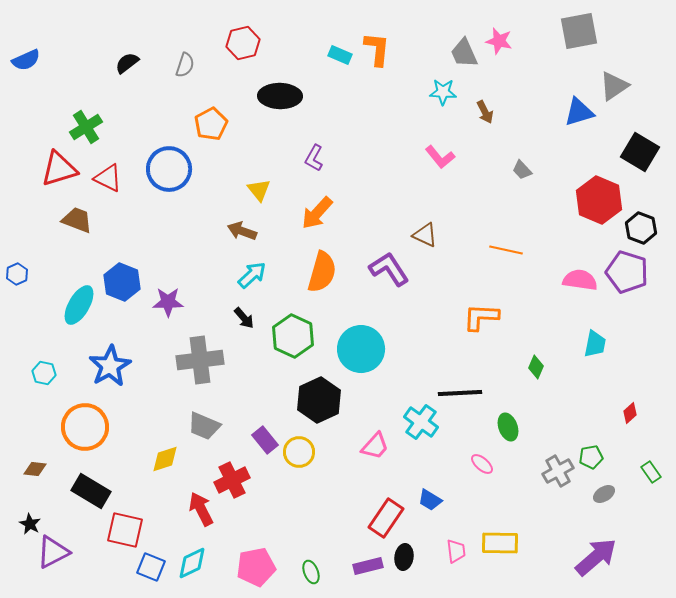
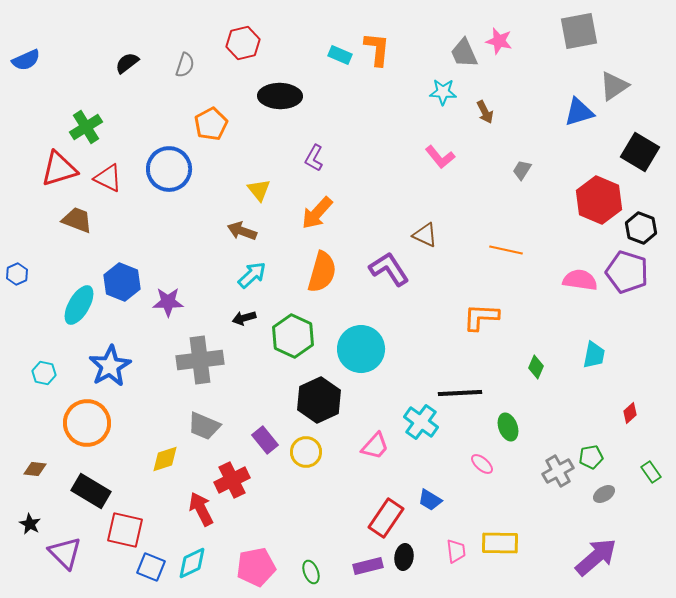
gray trapezoid at (522, 170): rotated 75 degrees clockwise
black arrow at (244, 318): rotated 115 degrees clockwise
cyan trapezoid at (595, 344): moved 1 px left, 11 px down
orange circle at (85, 427): moved 2 px right, 4 px up
yellow circle at (299, 452): moved 7 px right
purple triangle at (53, 552): moved 12 px right, 1 px down; rotated 48 degrees counterclockwise
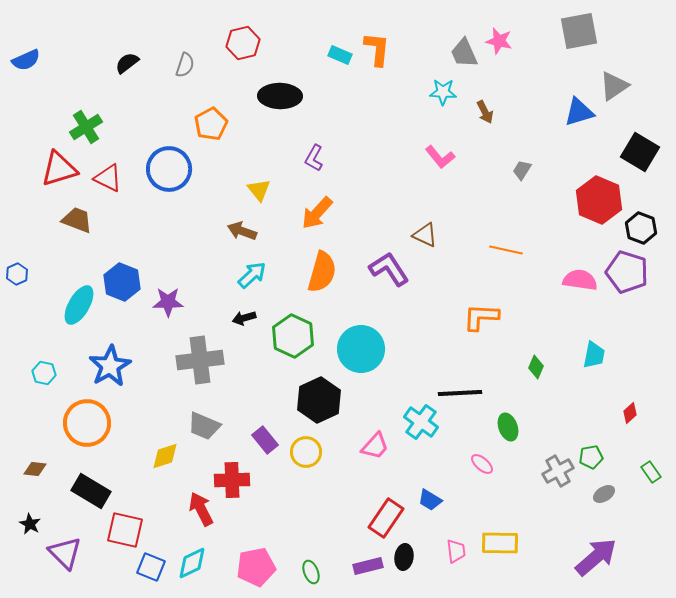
yellow diamond at (165, 459): moved 3 px up
red cross at (232, 480): rotated 24 degrees clockwise
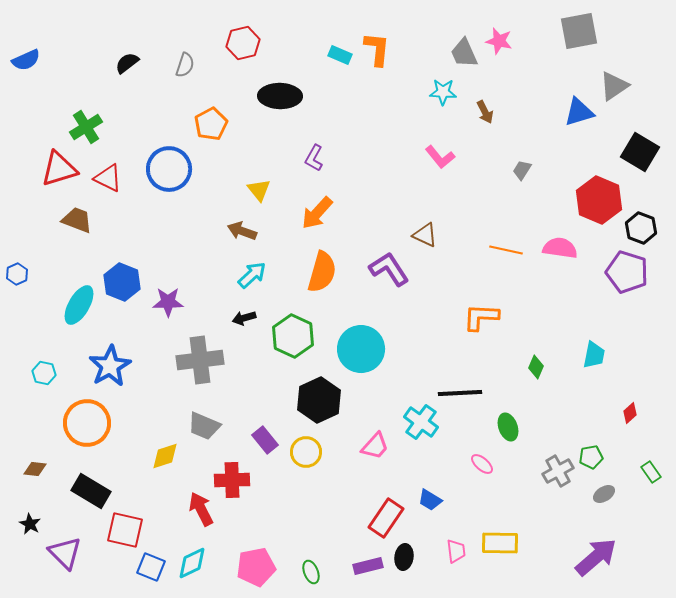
pink semicircle at (580, 280): moved 20 px left, 32 px up
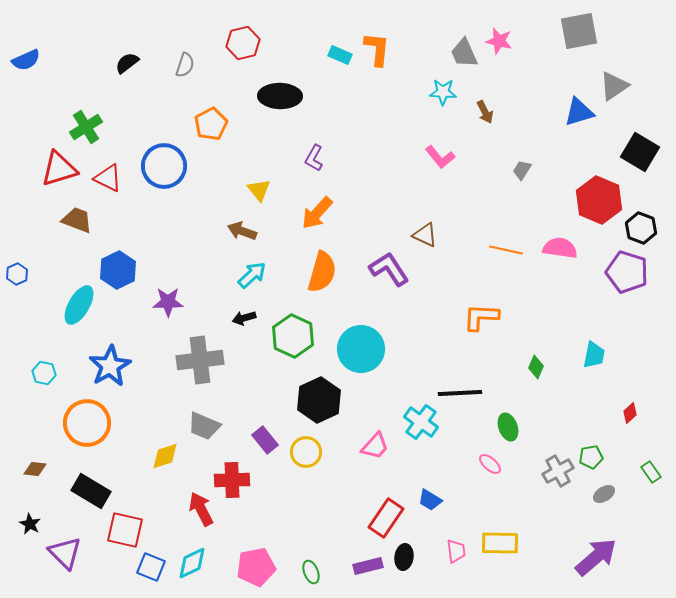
blue circle at (169, 169): moved 5 px left, 3 px up
blue hexagon at (122, 282): moved 4 px left, 12 px up; rotated 12 degrees clockwise
pink ellipse at (482, 464): moved 8 px right
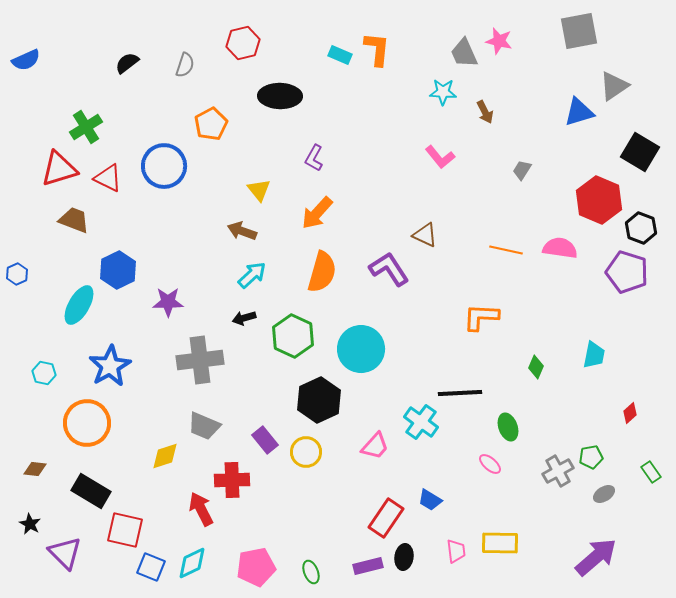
brown trapezoid at (77, 220): moved 3 px left
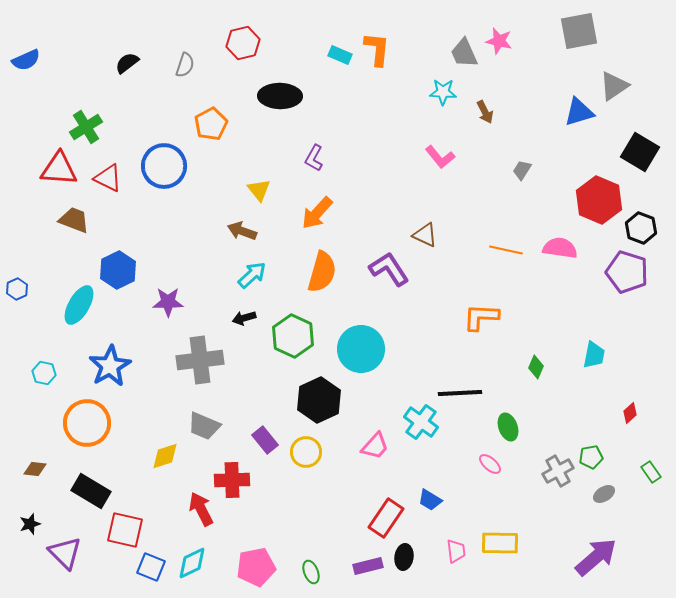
red triangle at (59, 169): rotated 21 degrees clockwise
blue hexagon at (17, 274): moved 15 px down
black star at (30, 524): rotated 25 degrees clockwise
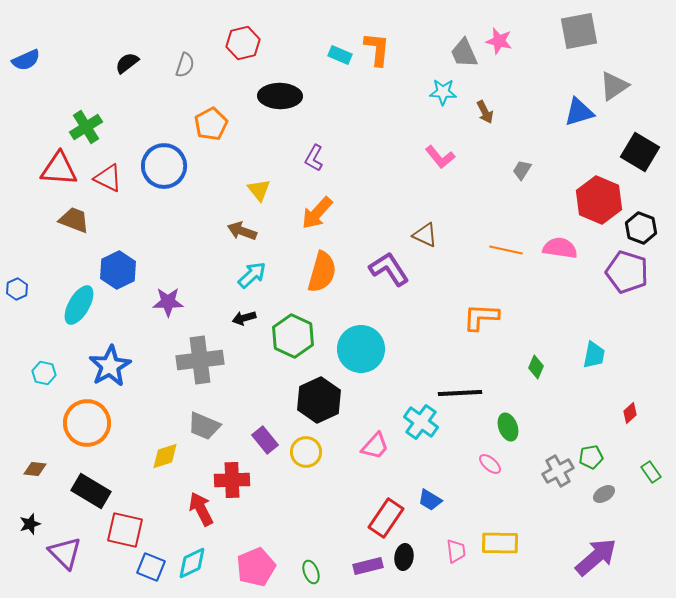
pink pentagon at (256, 567): rotated 12 degrees counterclockwise
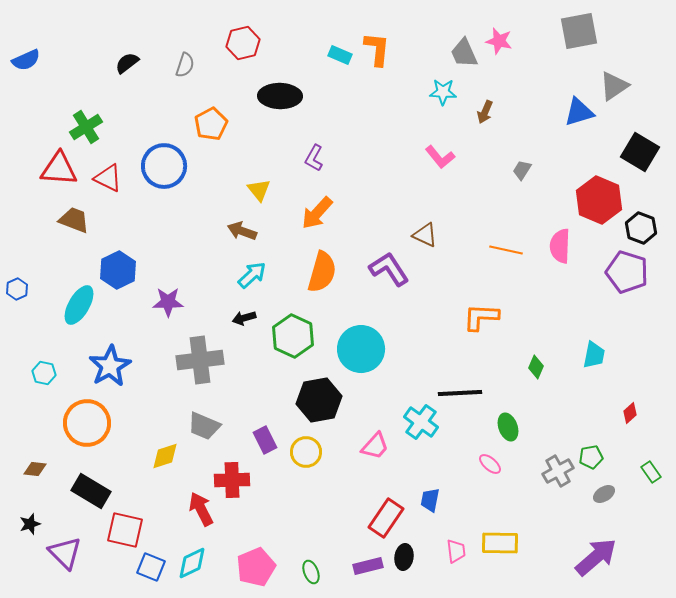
brown arrow at (485, 112): rotated 50 degrees clockwise
pink semicircle at (560, 248): moved 2 px up; rotated 96 degrees counterclockwise
black hexagon at (319, 400): rotated 15 degrees clockwise
purple rectangle at (265, 440): rotated 12 degrees clockwise
blue trapezoid at (430, 500): rotated 70 degrees clockwise
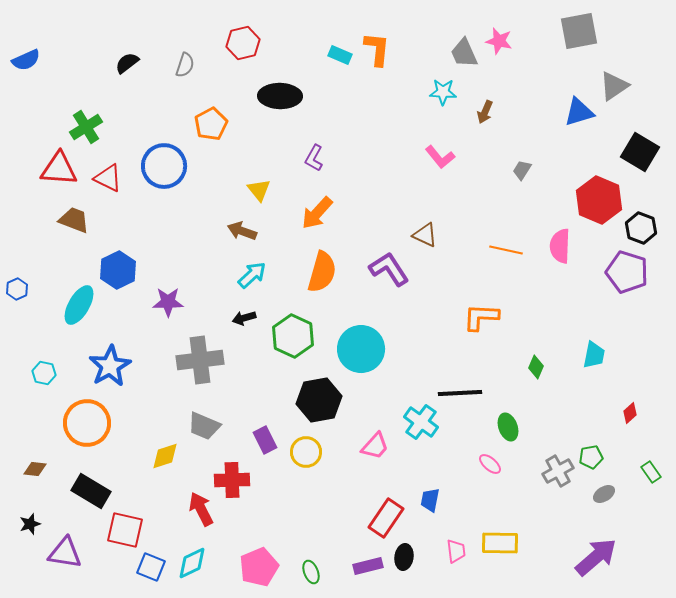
purple triangle at (65, 553): rotated 36 degrees counterclockwise
pink pentagon at (256, 567): moved 3 px right
